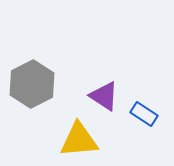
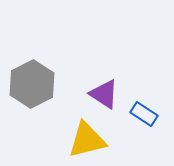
purple triangle: moved 2 px up
yellow triangle: moved 8 px right; rotated 9 degrees counterclockwise
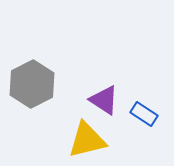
purple triangle: moved 6 px down
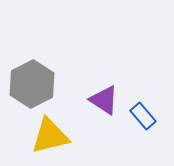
blue rectangle: moved 1 px left, 2 px down; rotated 16 degrees clockwise
yellow triangle: moved 37 px left, 4 px up
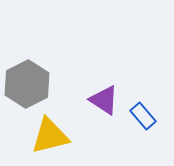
gray hexagon: moved 5 px left
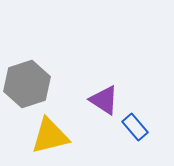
gray hexagon: rotated 9 degrees clockwise
blue rectangle: moved 8 px left, 11 px down
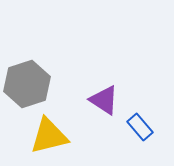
blue rectangle: moved 5 px right
yellow triangle: moved 1 px left
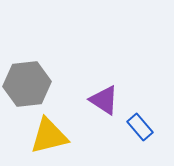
gray hexagon: rotated 12 degrees clockwise
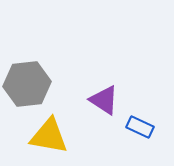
blue rectangle: rotated 24 degrees counterclockwise
yellow triangle: rotated 24 degrees clockwise
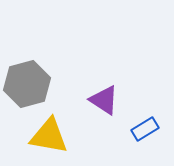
gray hexagon: rotated 9 degrees counterclockwise
blue rectangle: moved 5 px right, 2 px down; rotated 56 degrees counterclockwise
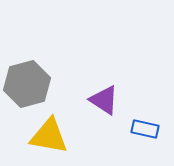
blue rectangle: rotated 44 degrees clockwise
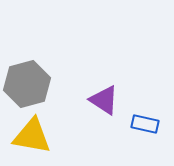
blue rectangle: moved 5 px up
yellow triangle: moved 17 px left
